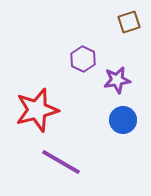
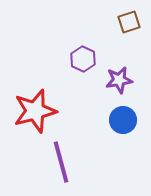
purple star: moved 2 px right
red star: moved 2 px left, 1 px down
purple line: rotated 45 degrees clockwise
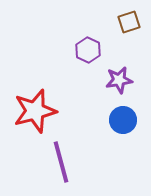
purple hexagon: moved 5 px right, 9 px up
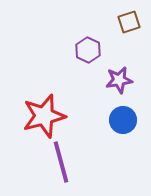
red star: moved 9 px right, 5 px down
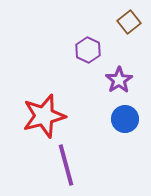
brown square: rotated 20 degrees counterclockwise
purple star: rotated 24 degrees counterclockwise
blue circle: moved 2 px right, 1 px up
purple line: moved 5 px right, 3 px down
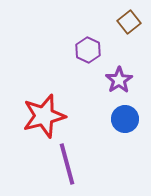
purple line: moved 1 px right, 1 px up
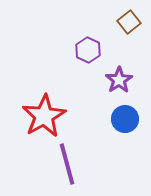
red star: rotated 15 degrees counterclockwise
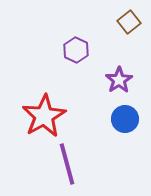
purple hexagon: moved 12 px left
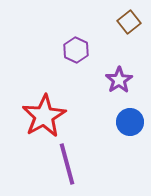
blue circle: moved 5 px right, 3 px down
